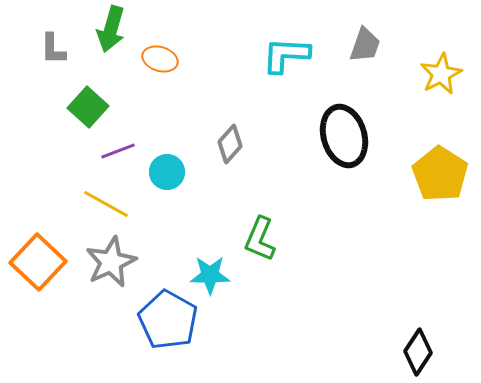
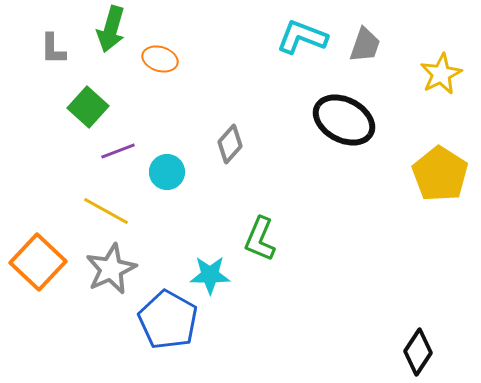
cyan L-shape: moved 16 px right, 18 px up; rotated 18 degrees clockwise
black ellipse: moved 16 px up; rotated 46 degrees counterclockwise
yellow line: moved 7 px down
gray star: moved 7 px down
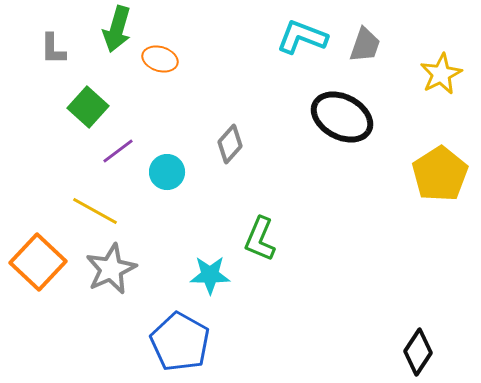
green arrow: moved 6 px right
black ellipse: moved 2 px left, 3 px up
purple line: rotated 16 degrees counterclockwise
yellow pentagon: rotated 6 degrees clockwise
yellow line: moved 11 px left
blue pentagon: moved 12 px right, 22 px down
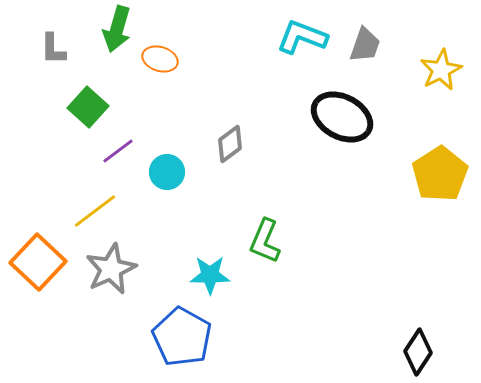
yellow star: moved 4 px up
gray diamond: rotated 12 degrees clockwise
yellow line: rotated 66 degrees counterclockwise
green L-shape: moved 5 px right, 2 px down
blue pentagon: moved 2 px right, 5 px up
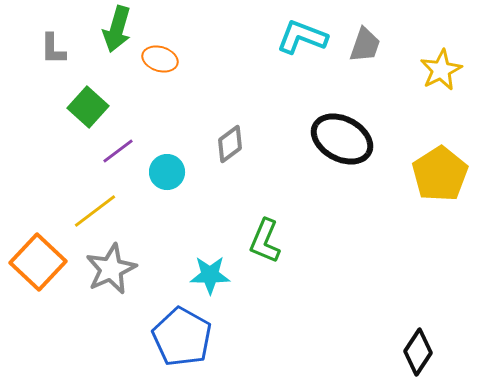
black ellipse: moved 22 px down
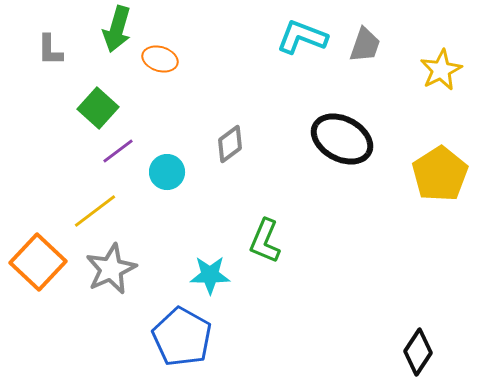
gray L-shape: moved 3 px left, 1 px down
green square: moved 10 px right, 1 px down
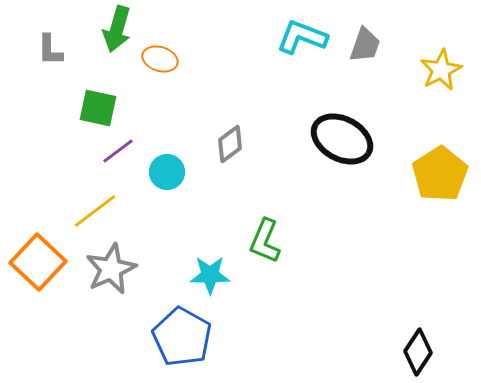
green square: rotated 30 degrees counterclockwise
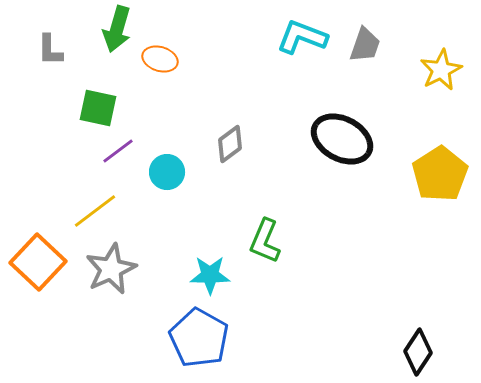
blue pentagon: moved 17 px right, 1 px down
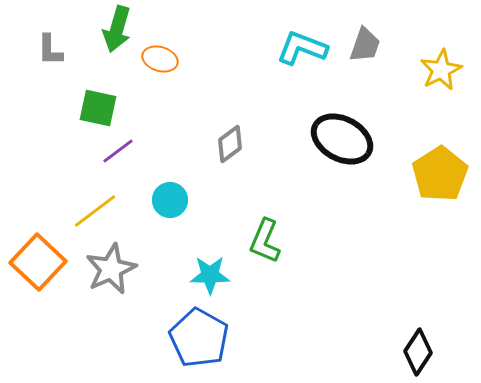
cyan L-shape: moved 11 px down
cyan circle: moved 3 px right, 28 px down
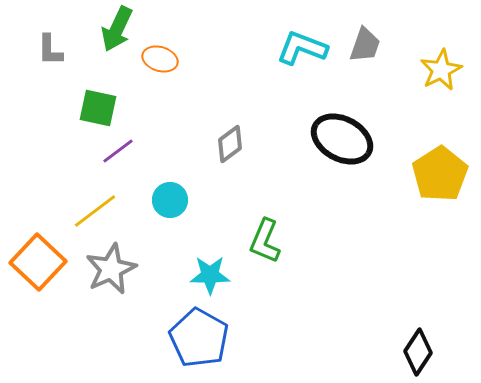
green arrow: rotated 9 degrees clockwise
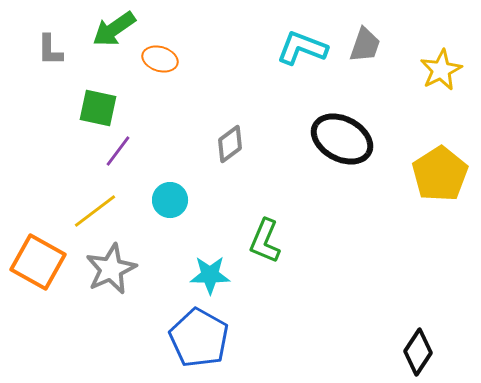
green arrow: moved 3 px left; rotated 30 degrees clockwise
purple line: rotated 16 degrees counterclockwise
orange square: rotated 14 degrees counterclockwise
